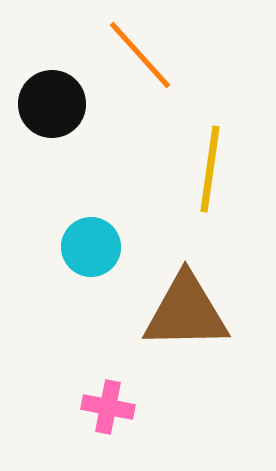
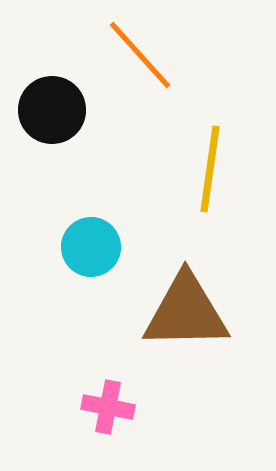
black circle: moved 6 px down
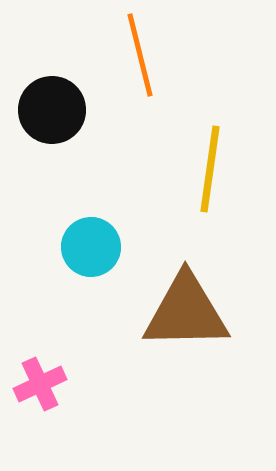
orange line: rotated 28 degrees clockwise
pink cross: moved 68 px left, 23 px up; rotated 36 degrees counterclockwise
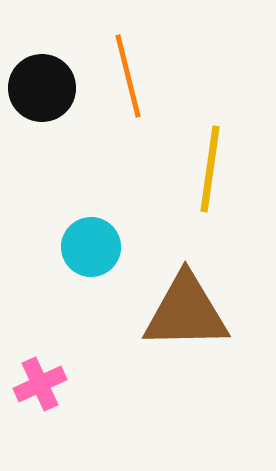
orange line: moved 12 px left, 21 px down
black circle: moved 10 px left, 22 px up
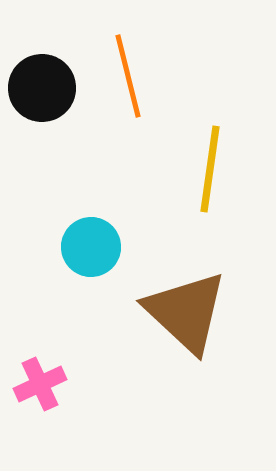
brown triangle: rotated 44 degrees clockwise
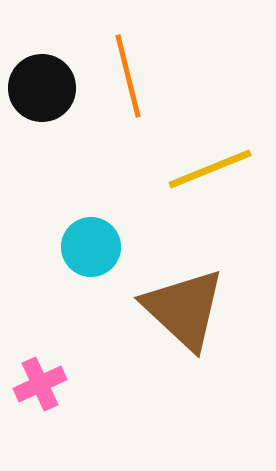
yellow line: rotated 60 degrees clockwise
brown triangle: moved 2 px left, 3 px up
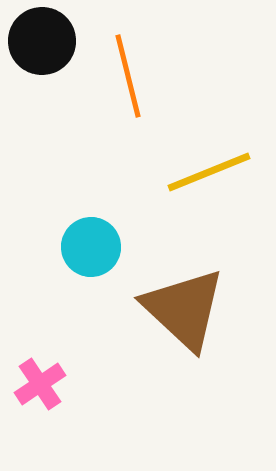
black circle: moved 47 px up
yellow line: moved 1 px left, 3 px down
pink cross: rotated 9 degrees counterclockwise
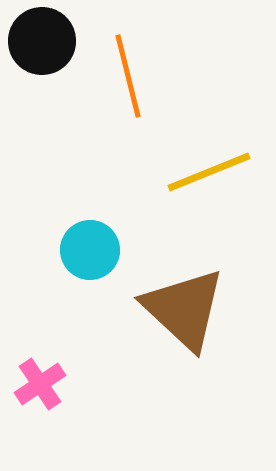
cyan circle: moved 1 px left, 3 px down
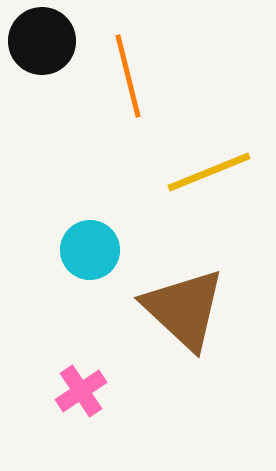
pink cross: moved 41 px right, 7 px down
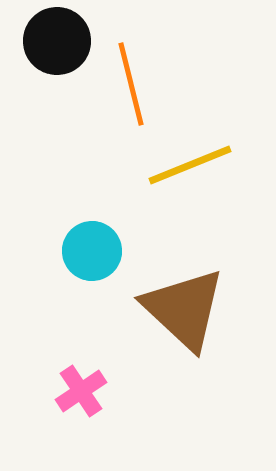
black circle: moved 15 px right
orange line: moved 3 px right, 8 px down
yellow line: moved 19 px left, 7 px up
cyan circle: moved 2 px right, 1 px down
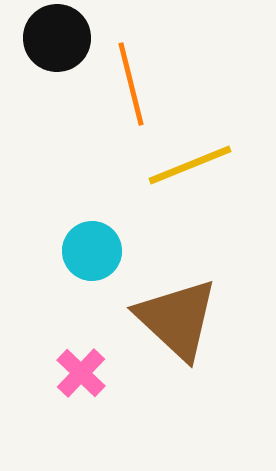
black circle: moved 3 px up
brown triangle: moved 7 px left, 10 px down
pink cross: moved 18 px up; rotated 12 degrees counterclockwise
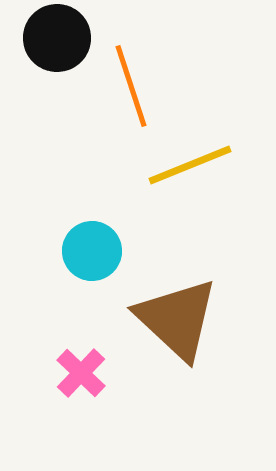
orange line: moved 2 px down; rotated 4 degrees counterclockwise
